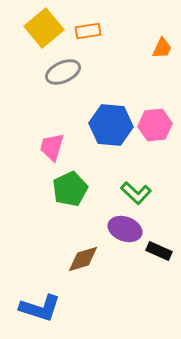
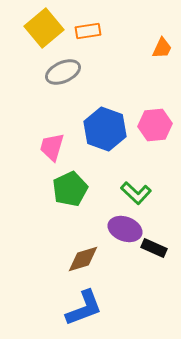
blue hexagon: moved 6 px left, 4 px down; rotated 15 degrees clockwise
black rectangle: moved 5 px left, 3 px up
blue L-shape: moved 44 px right; rotated 39 degrees counterclockwise
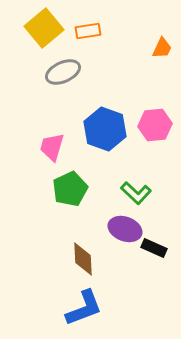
brown diamond: rotated 76 degrees counterclockwise
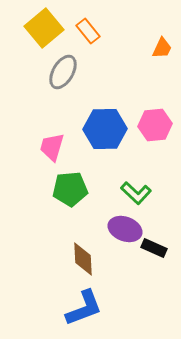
orange rectangle: rotated 60 degrees clockwise
gray ellipse: rotated 36 degrees counterclockwise
blue hexagon: rotated 21 degrees counterclockwise
green pentagon: rotated 20 degrees clockwise
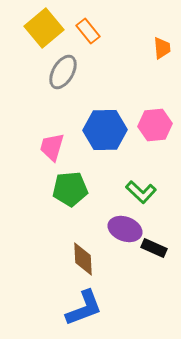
orange trapezoid: rotated 30 degrees counterclockwise
blue hexagon: moved 1 px down
green L-shape: moved 5 px right, 1 px up
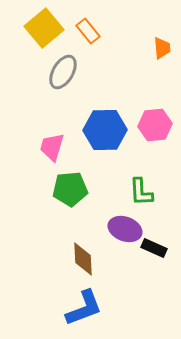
green L-shape: rotated 44 degrees clockwise
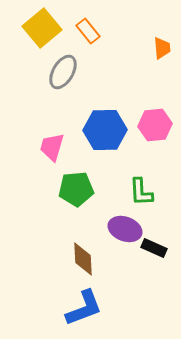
yellow square: moved 2 px left
green pentagon: moved 6 px right
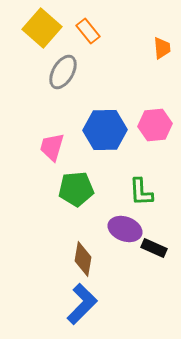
yellow square: rotated 9 degrees counterclockwise
brown diamond: rotated 12 degrees clockwise
blue L-shape: moved 2 px left, 4 px up; rotated 24 degrees counterclockwise
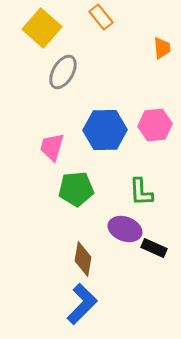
orange rectangle: moved 13 px right, 14 px up
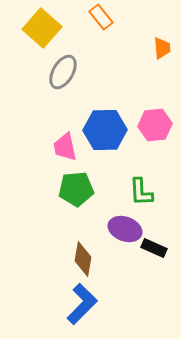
pink trapezoid: moved 13 px right; rotated 28 degrees counterclockwise
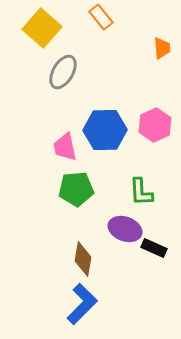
pink hexagon: rotated 20 degrees counterclockwise
